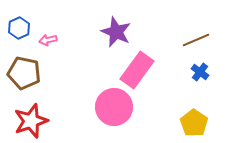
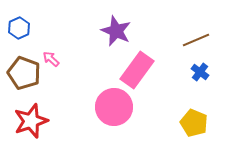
purple star: moved 1 px up
pink arrow: moved 3 px right, 19 px down; rotated 54 degrees clockwise
brown pentagon: rotated 8 degrees clockwise
yellow pentagon: rotated 12 degrees counterclockwise
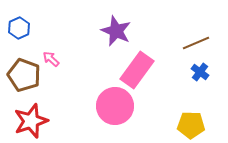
brown line: moved 3 px down
brown pentagon: moved 2 px down
pink circle: moved 1 px right, 1 px up
yellow pentagon: moved 3 px left, 2 px down; rotated 20 degrees counterclockwise
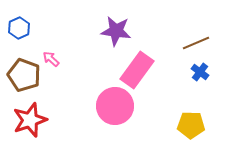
purple star: rotated 16 degrees counterclockwise
red star: moved 1 px left, 1 px up
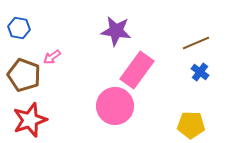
blue hexagon: rotated 25 degrees counterclockwise
pink arrow: moved 1 px right, 2 px up; rotated 78 degrees counterclockwise
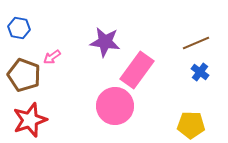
purple star: moved 11 px left, 11 px down
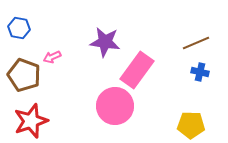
pink arrow: rotated 12 degrees clockwise
blue cross: rotated 24 degrees counterclockwise
red star: moved 1 px right, 1 px down
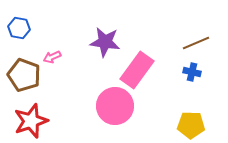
blue cross: moved 8 px left
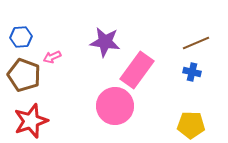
blue hexagon: moved 2 px right, 9 px down; rotated 15 degrees counterclockwise
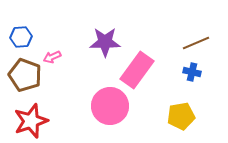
purple star: rotated 8 degrees counterclockwise
brown pentagon: moved 1 px right
pink circle: moved 5 px left
yellow pentagon: moved 10 px left, 9 px up; rotated 12 degrees counterclockwise
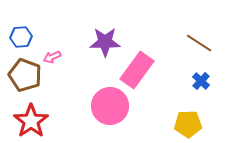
brown line: moved 3 px right; rotated 56 degrees clockwise
blue cross: moved 9 px right, 9 px down; rotated 30 degrees clockwise
yellow pentagon: moved 7 px right, 8 px down; rotated 8 degrees clockwise
red star: rotated 16 degrees counterclockwise
